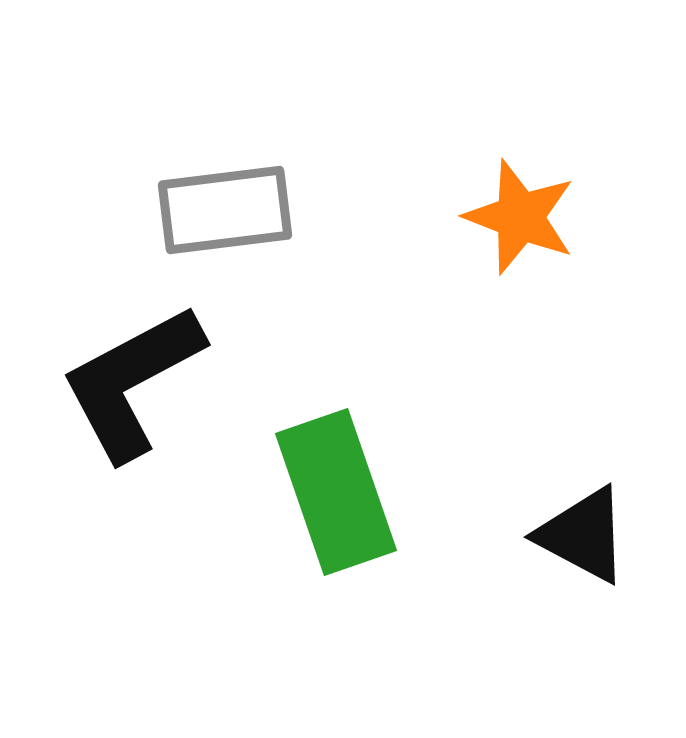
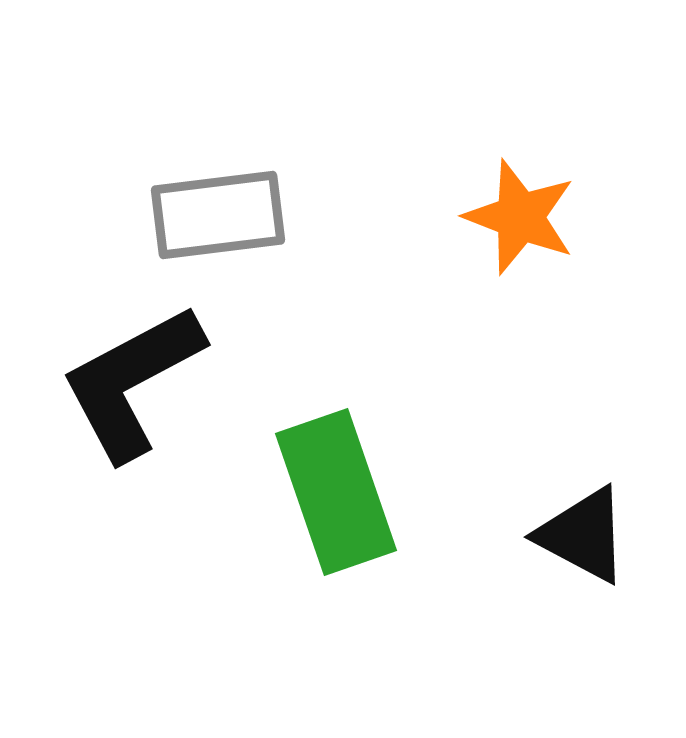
gray rectangle: moved 7 px left, 5 px down
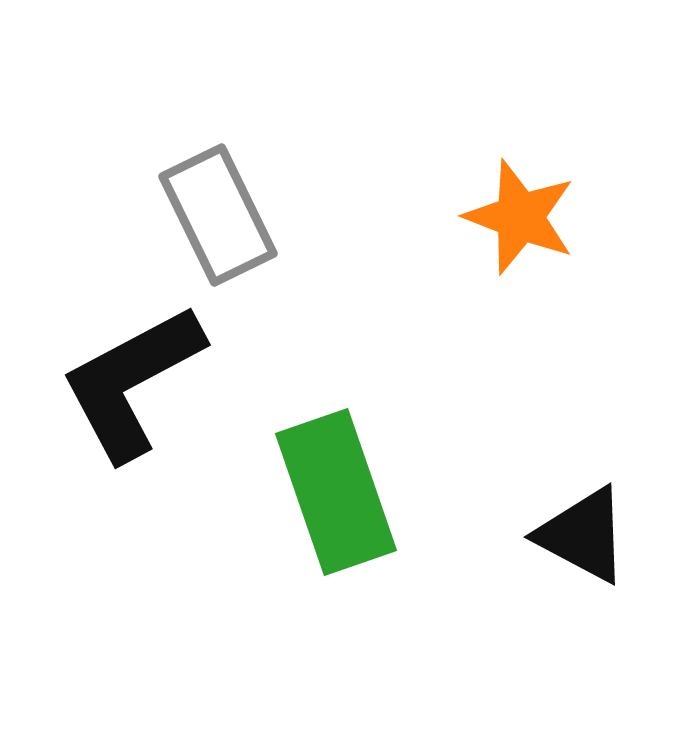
gray rectangle: rotated 71 degrees clockwise
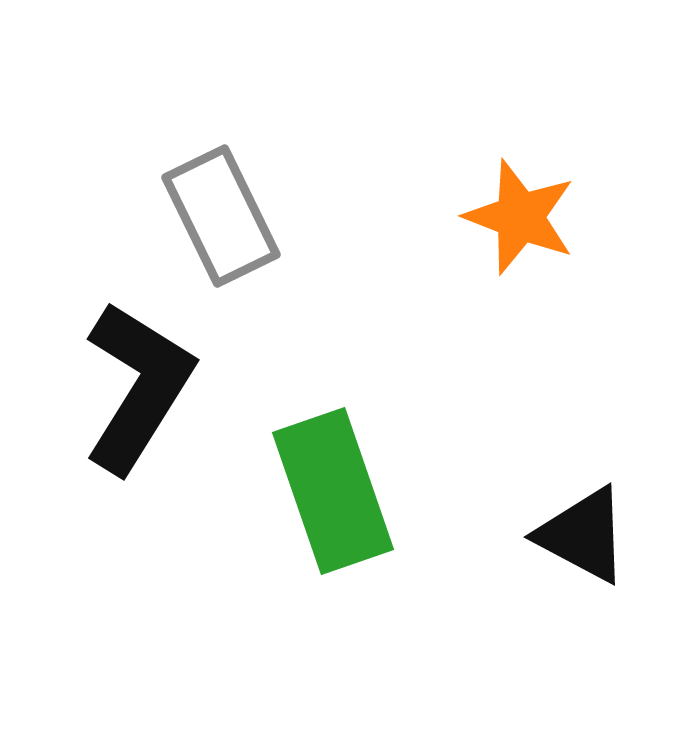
gray rectangle: moved 3 px right, 1 px down
black L-shape: moved 6 px right, 5 px down; rotated 150 degrees clockwise
green rectangle: moved 3 px left, 1 px up
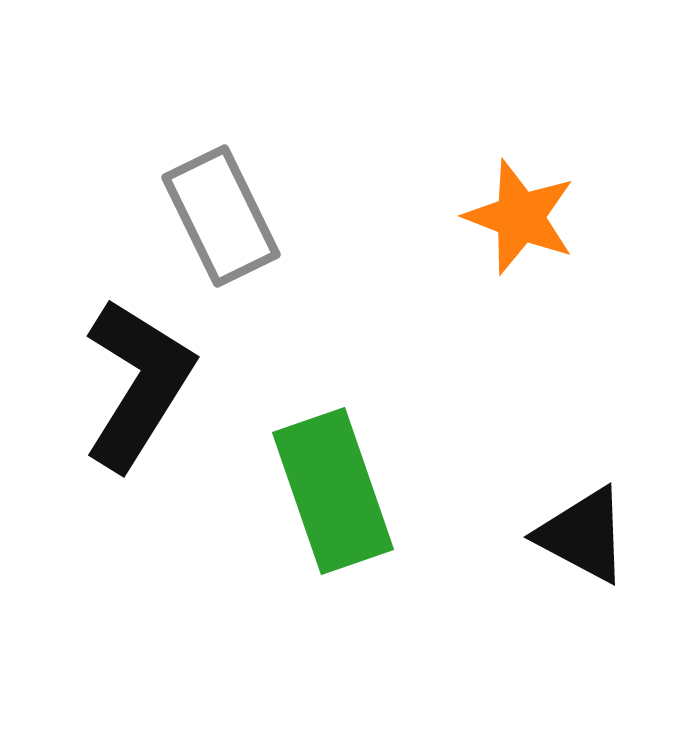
black L-shape: moved 3 px up
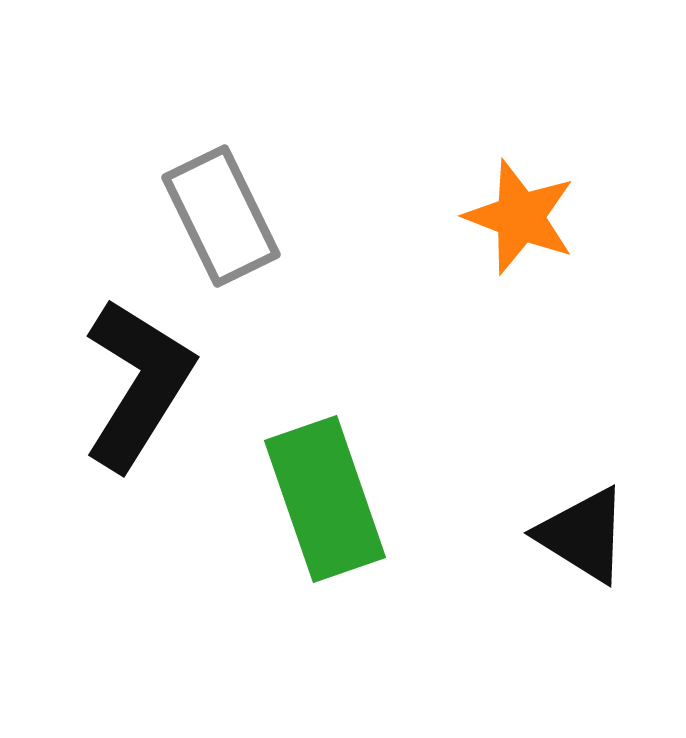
green rectangle: moved 8 px left, 8 px down
black triangle: rotated 4 degrees clockwise
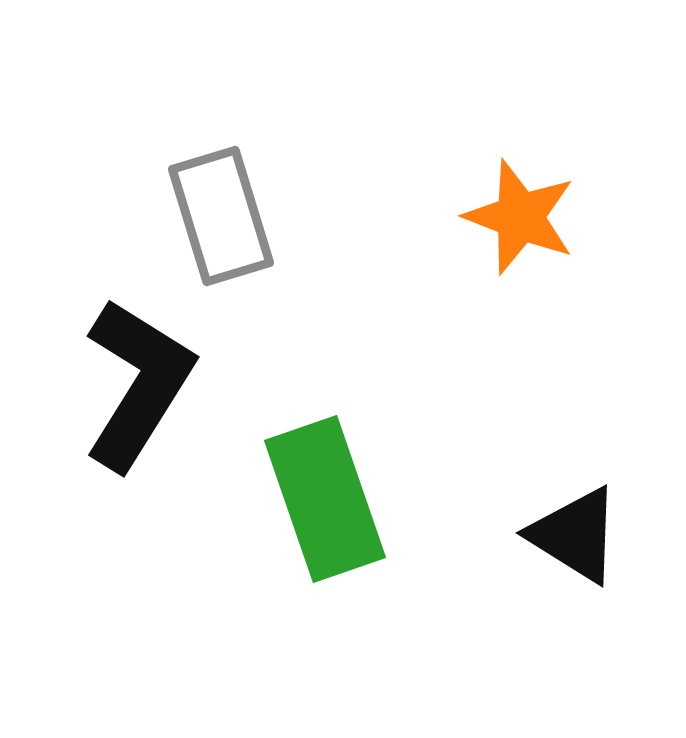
gray rectangle: rotated 9 degrees clockwise
black triangle: moved 8 px left
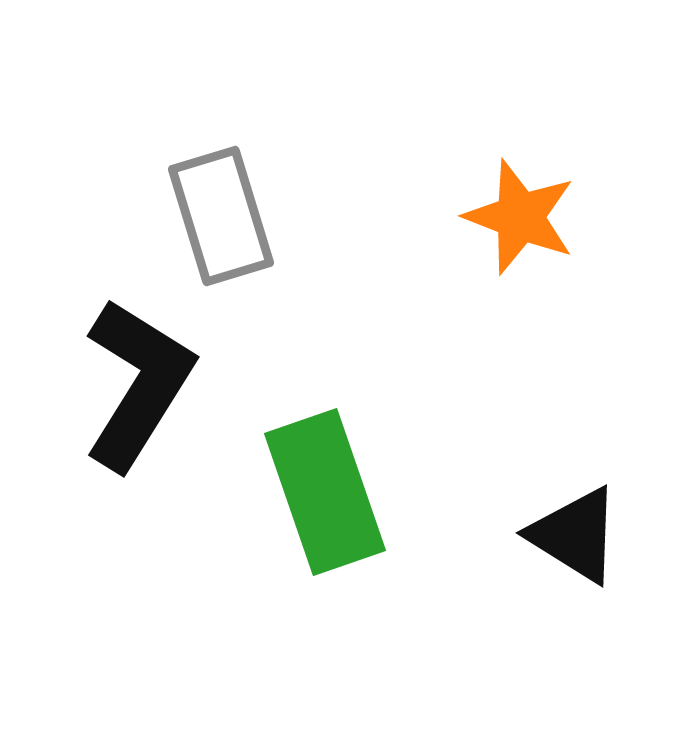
green rectangle: moved 7 px up
